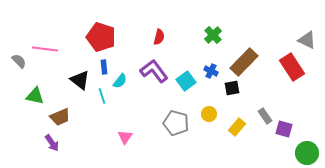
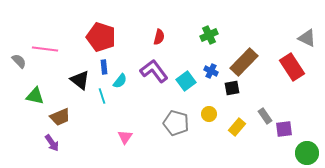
green cross: moved 4 px left; rotated 18 degrees clockwise
gray triangle: moved 2 px up
purple square: rotated 24 degrees counterclockwise
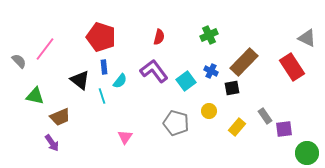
pink line: rotated 60 degrees counterclockwise
yellow circle: moved 3 px up
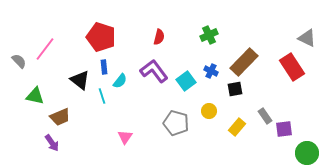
black square: moved 3 px right, 1 px down
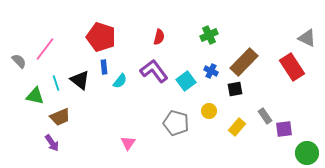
cyan line: moved 46 px left, 13 px up
pink triangle: moved 3 px right, 6 px down
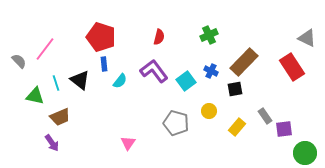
blue rectangle: moved 3 px up
green circle: moved 2 px left
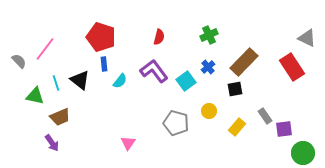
blue cross: moved 3 px left, 4 px up; rotated 24 degrees clockwise
green circle: moved 2 px left
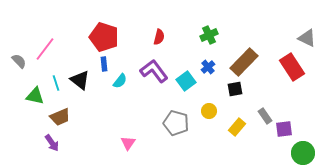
red pentagon: moved 3 px right
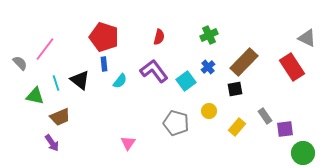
gray semicircle: moved 1 px right, 2 px down
purple square: moved 1 px right
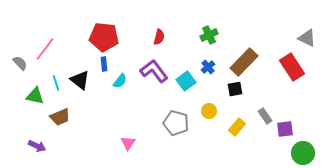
red pentagon: rotated 12 degrees counterclockwise
purple arrow: moved 15 px left, 3 px down; rotated 30 degrees counterclockwise
